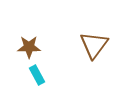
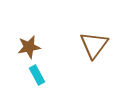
brown star: rotated 10 degrees counterclockwise
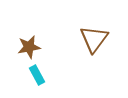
brown triangle: moved 6 px up
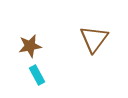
brown star: moved 1 px right, 1 px up
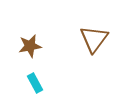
cyan rectangle: moved 2 px left, 8 px down
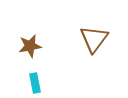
cyan rectangle: rotated 18 degrees clockwise
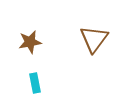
brown star: moved 4 px up
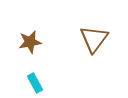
cyan rectangle: rotated 18 degrees counterclockwise
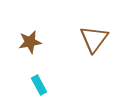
cyan rectangle: moved 4 px right, 2 px down
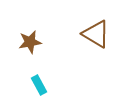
brown triangle: moved 2 px right, 5 px up; rotated 36 degrees counterclockwise
